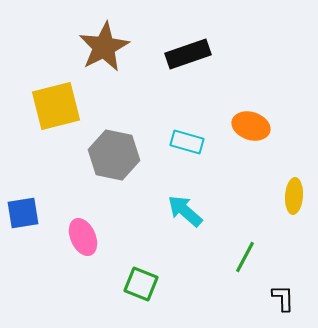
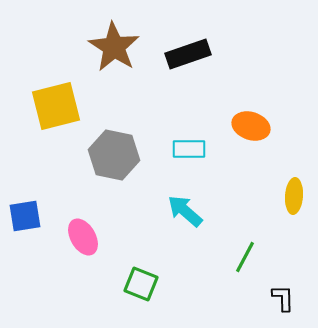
brown star: moved 10 px right; rotated 12 degrees counterclockwise
cyan rectangle: moved 2 px right, 7 px down; rotated 16 degrees counterclockwise
blue square: moved 2 px right, 3 px down
pink ellipse: rotated 6 degrees counterclockwise
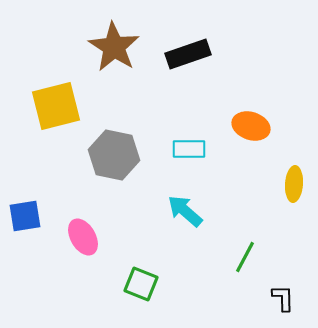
yellow ellipse: moved 12 px up
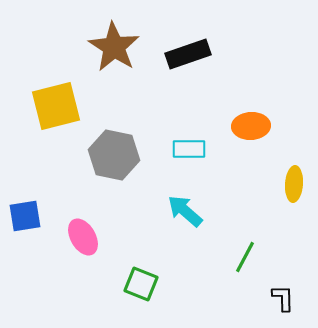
orange ellipse: rotated 21 degrees counterclockwise
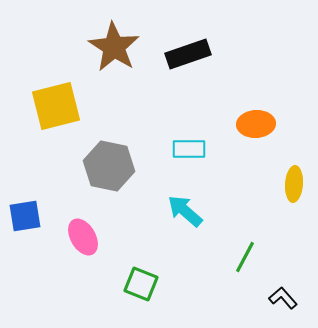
orange ellipse: moved 5 px right, 2 px up
gray hexagon: moved 5 px left, 11 px down
black L-shape: rotated 40 degrees counterclockwise
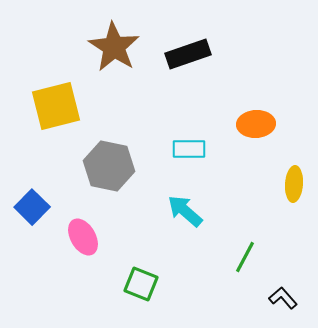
blue square: moved 7 px right, 9 px up; rotated 36 degrees counterclockwise
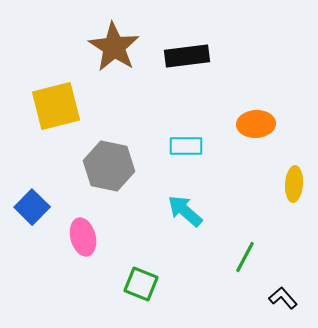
black rectangle: moved 1 px left, 2 px down; rotated 12 degrees clockwise
cyan rectangle: moved 3 px left, 3 px up
pink ellipse: rotated 15 degrees clockwise
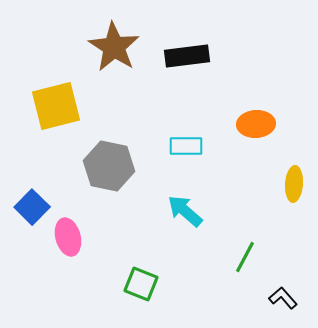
pink ellipse: moved 15 px left
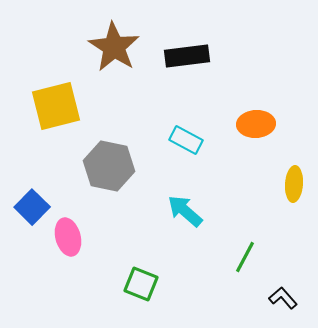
cyan rectangle: moved 6 px up; rotated 28 degrees clockwise
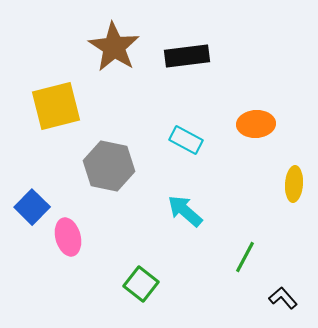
green square: rotated 16 degrees clockwise
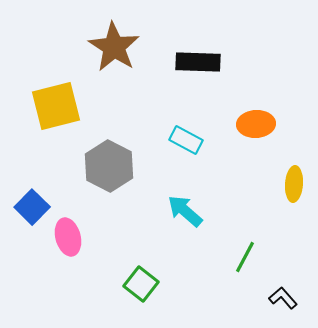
black rectangle: moved 11 px right, 6 px down; rotated 9 degrees clockwise
gray hexagon: rotated 15 degrees clockwise
